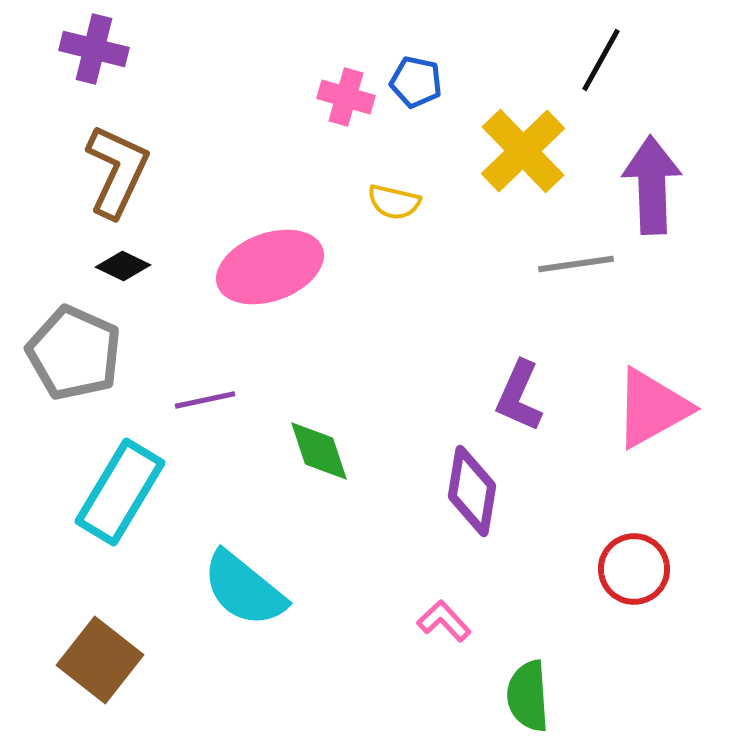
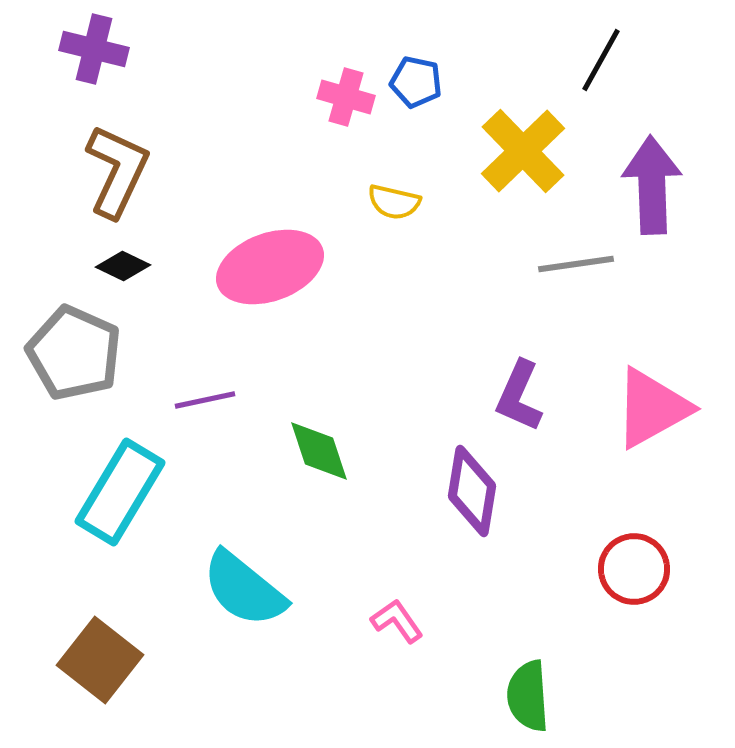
pink L-shape: moved 47 px left; rotated 8 degrees clockwise
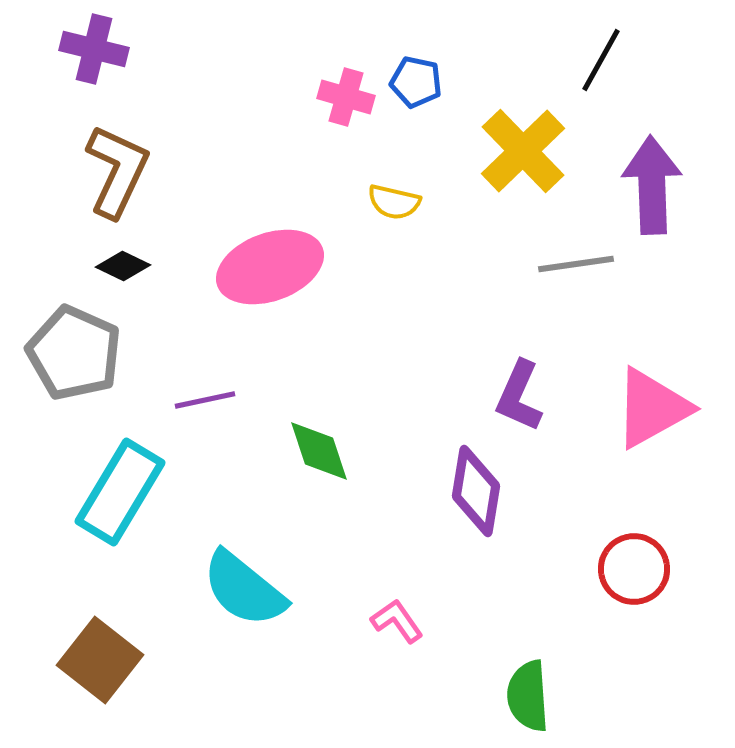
purple diamond: moved 4 px right
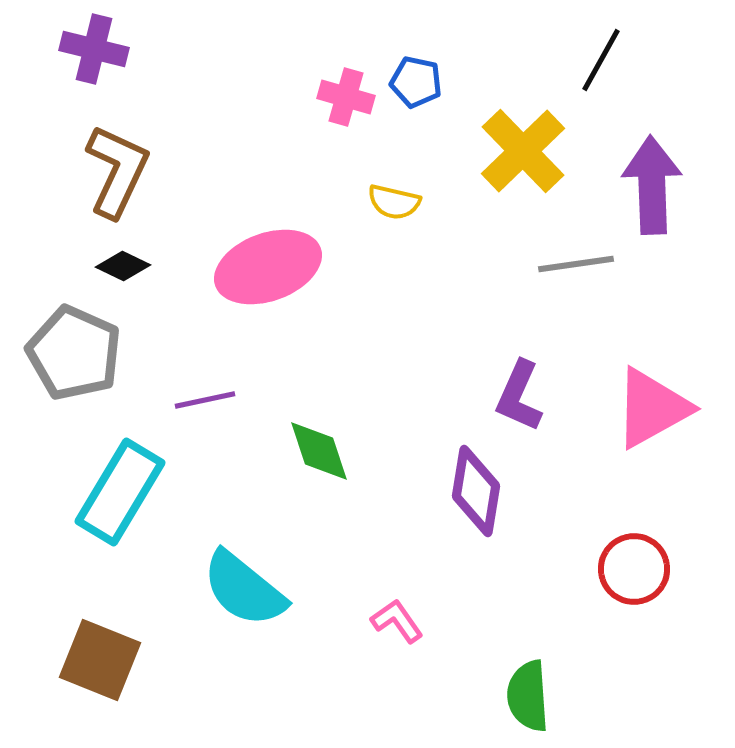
pink ellipse: moved 2 px left
brown square: rotated 16 degrees counterclockwise
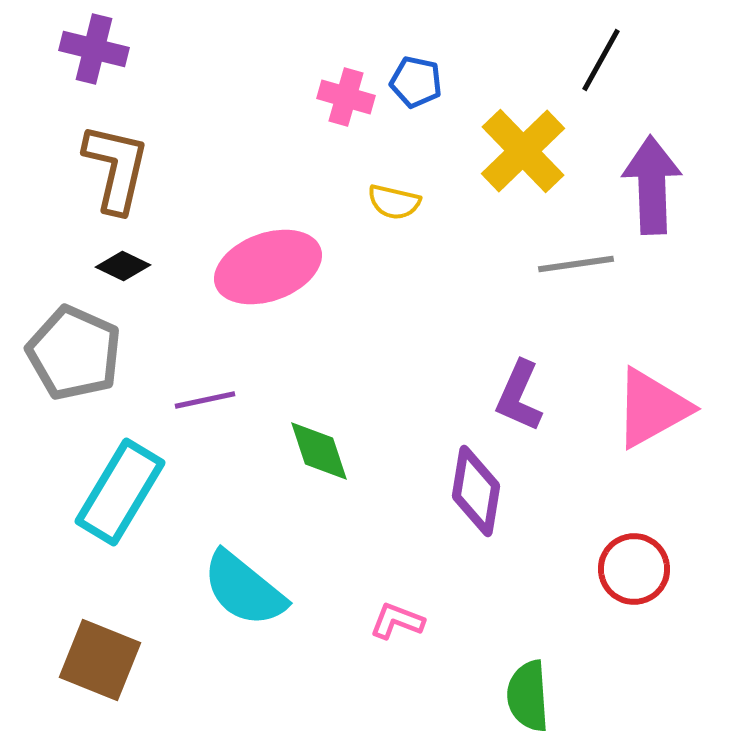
brown L-shape: moved 1 px left, 3 px up; rotated 12 degrees counterclockwise
pink L-shape: rotated 34 degrees counterclockwise
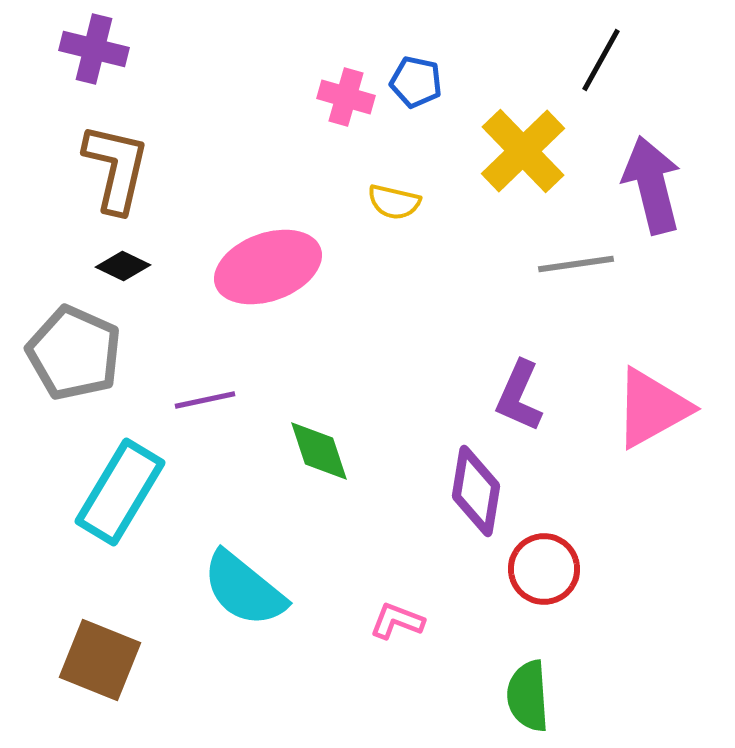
purple arrow: rotated 12 degrees counterclockwise
red circle: moved 90 px left
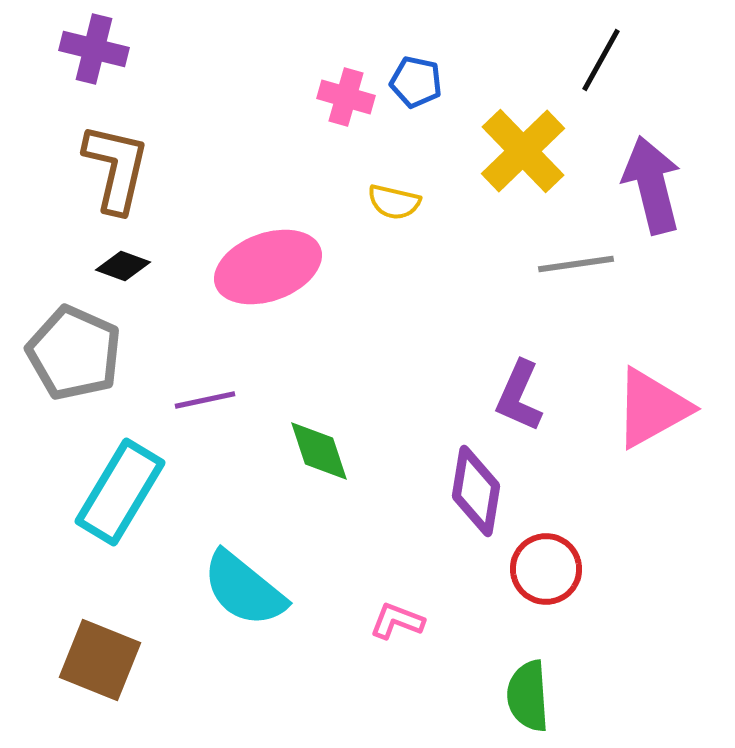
black diamond: rotated 6 degrees counterclockwise
red circle: moved 2 px right
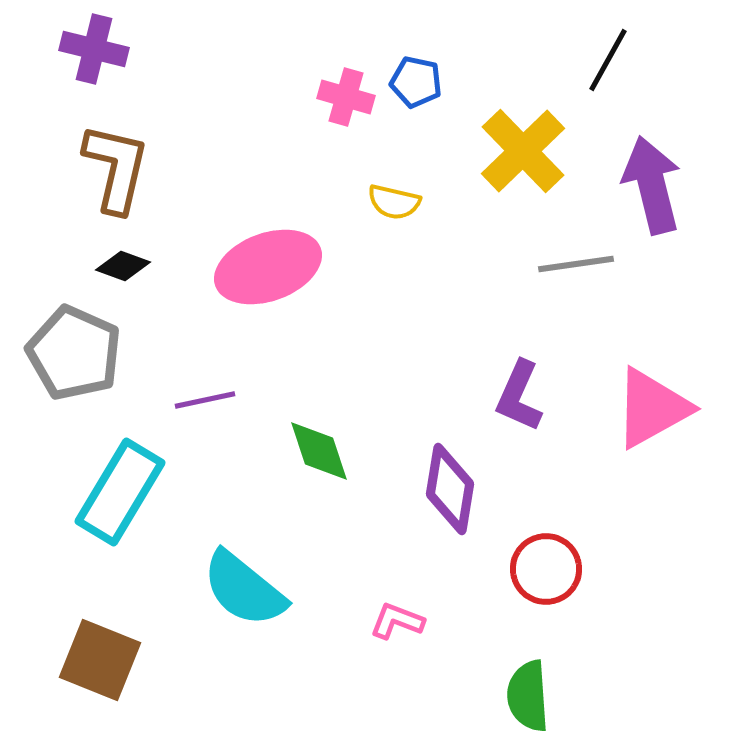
black line: moved 7 px right
purple diamond: moved 26 px left, 2 px up
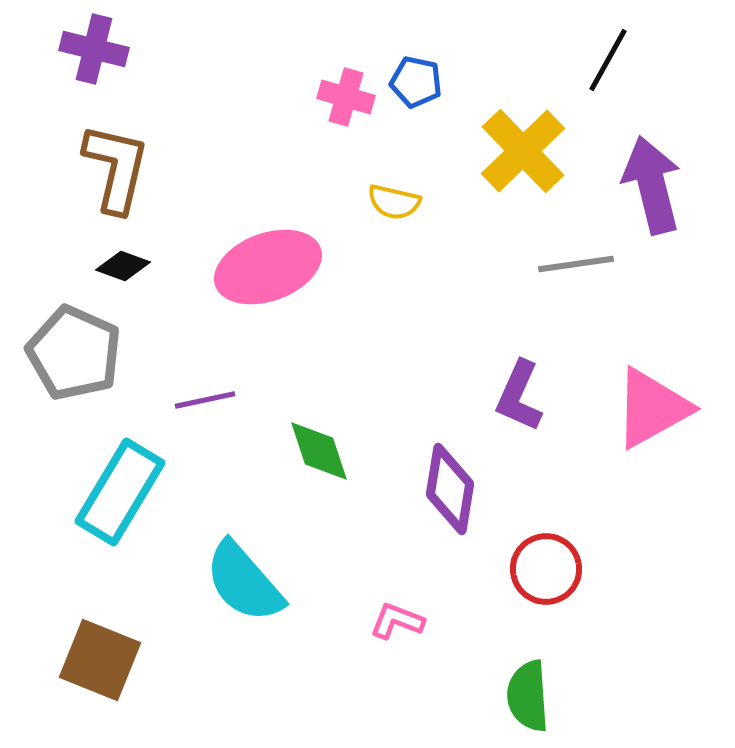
cyan semicircle: moved 7 px up; rotated 10 degrees clockwise
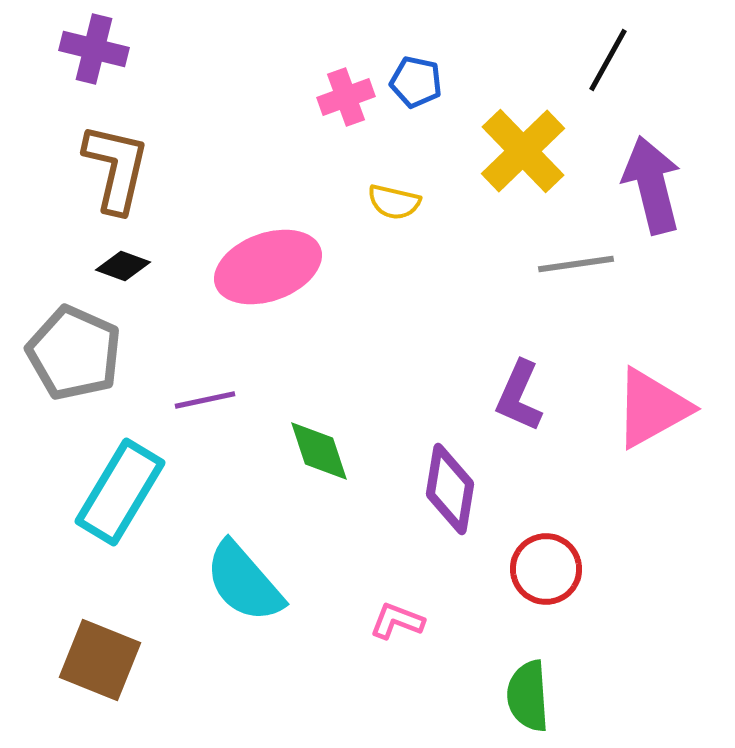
pink cross: rotated 36 degrees counterclockwise
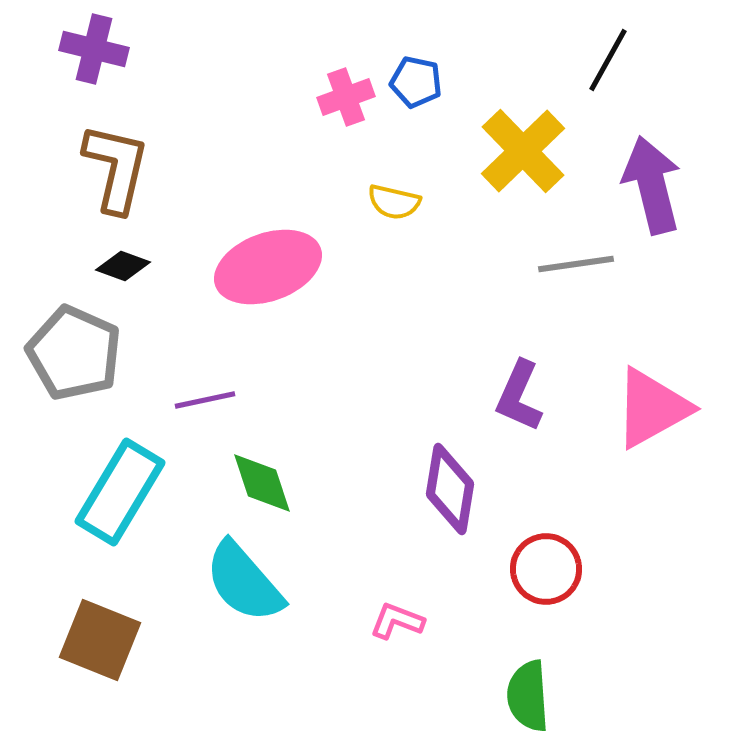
green diamond: moved 57 px left, 32 px down
brown square: moved 20 px up
